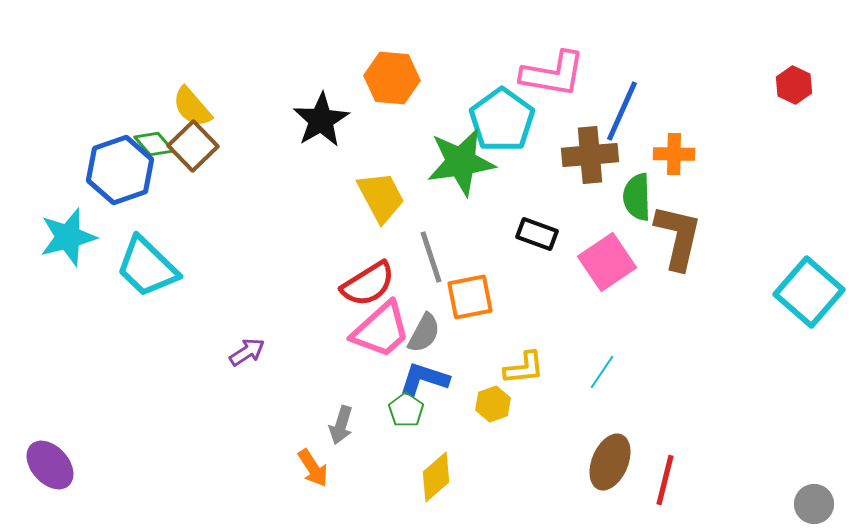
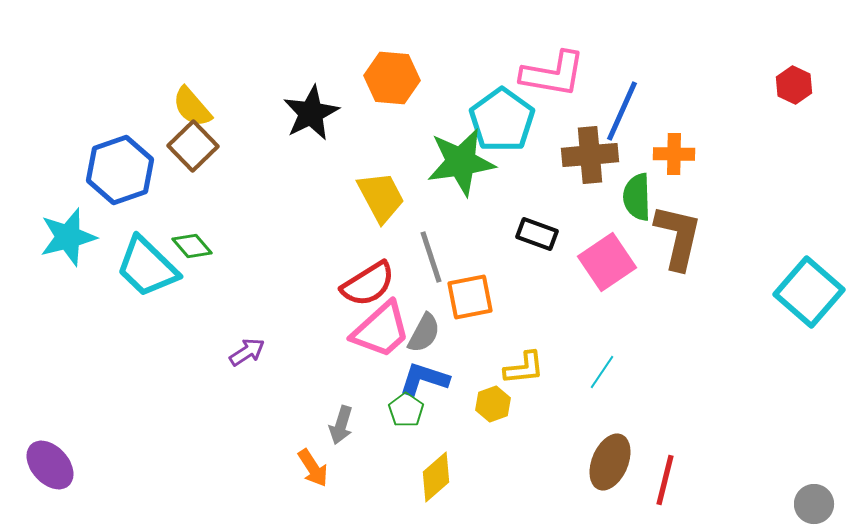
black star: moved 10 px left, 7 px up; rotated 4 degrees clockwise
green diamond: moved 38 px right, 102 px down
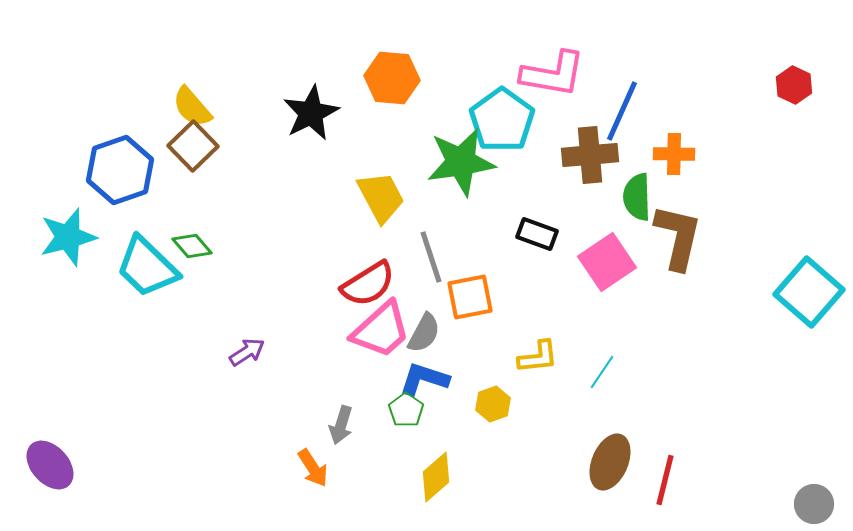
yellow L-shape: moved 14 px right, 11 px up
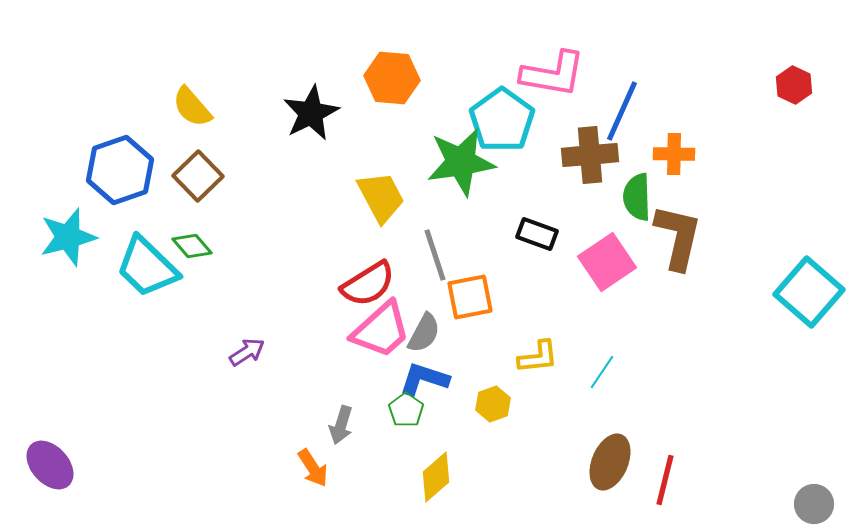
brown square: moved 5 px right, 30 px down
gray line: moved 4 px right, 2 px up
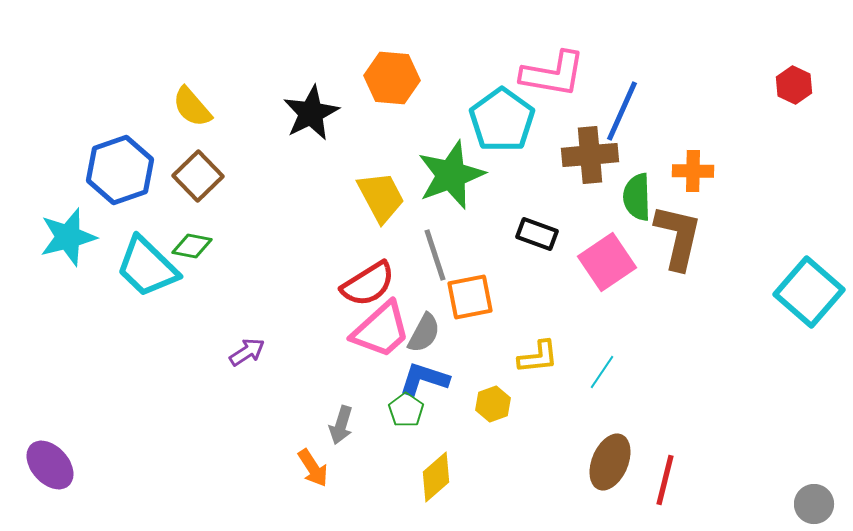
orange cross: moved 19 px right, 17 px down
green star: moved 10 px left, 13 px down; rotated 12 degrees counterclockwise
green diamond: rotated 39 degrees counterclockwise
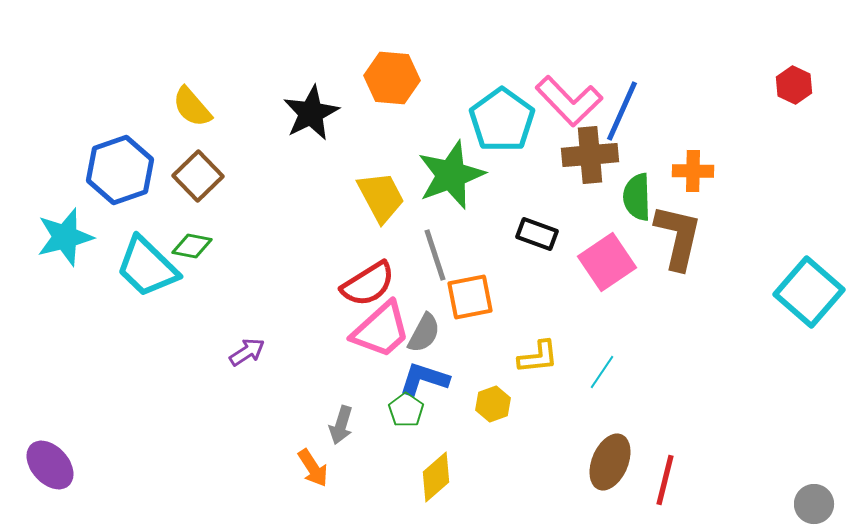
pink L-shape: moved 16 px right, 27 px down; rotated 36 degrees clockwise
cyan star: moved 3 px left
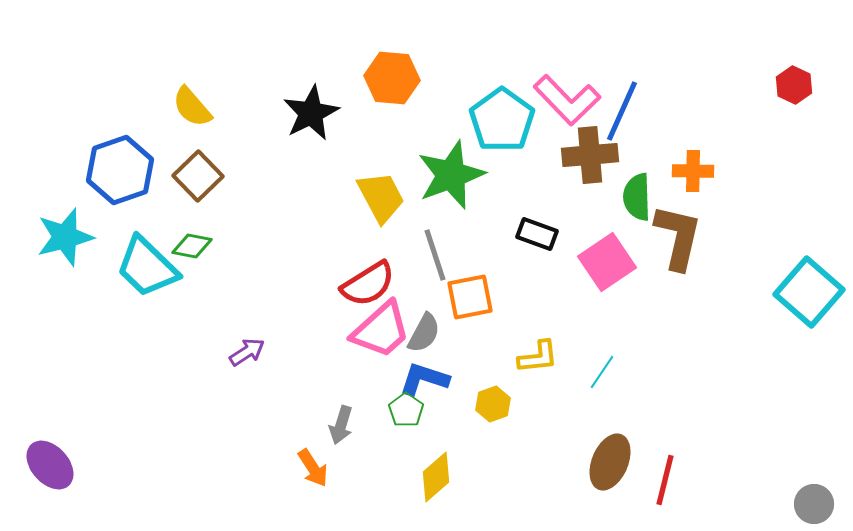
pink L-shape: moved 2 px left, 1 px up
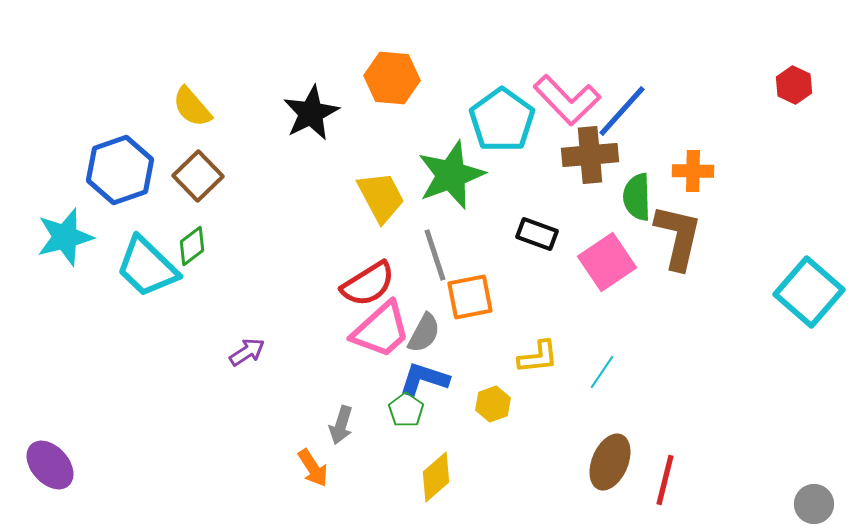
blue line: rotated 18 degrees clockwise
green diamond: rotated 48 degrees counterclockwise
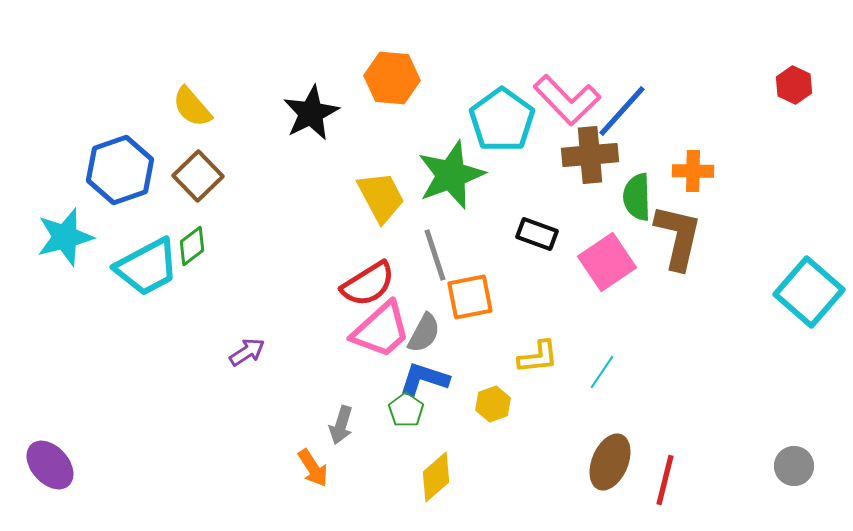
cyan trapezoid: rotated 72 degrees counterclockwise
gray circle: moved 20 px left, 38 px up
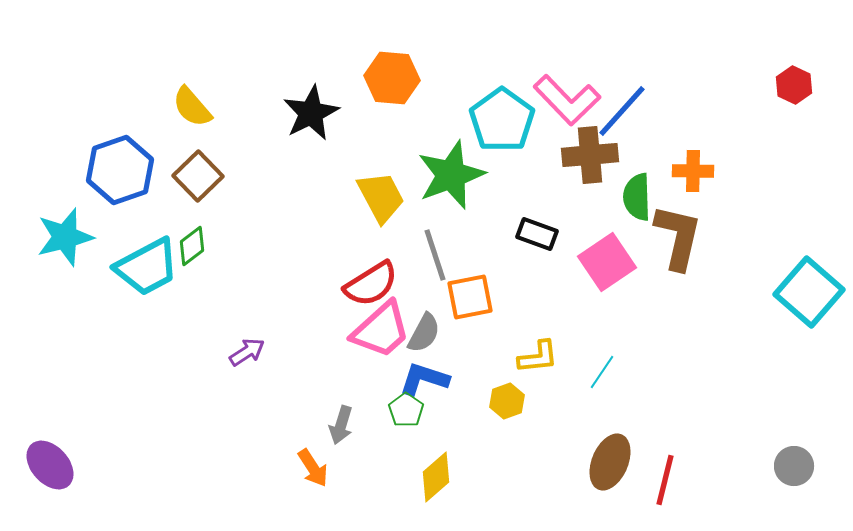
red semicircle: moved 3 px right
yellow hexagon: moved 14 px right, 3 px up
